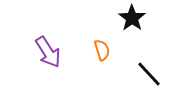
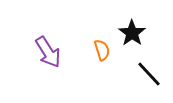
black star: moved 15 px down
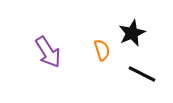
black star: rotated 12 degrees clockwise
black line: moved 7 px left; rotated 20 degrees counterclockwise
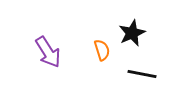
black line: rotated 16 degrees counterclockwise
